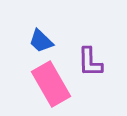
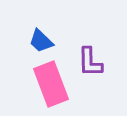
pink rectangle: rotated 9 degrees clockwise
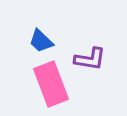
purple L-shape: moved 3 px up; rotated 80 degrees counterclockwise
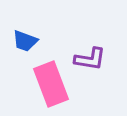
blue trapezoid: moved 16 px left; rotated 24 degrees counterclockwise
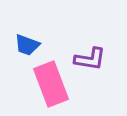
blue trapezoid: moved 2 px right, 4 px down
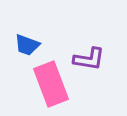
purple L-shape: moved 1 px left
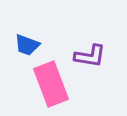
purple L-shape: moved 1 px right, 3 px up
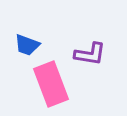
purple L-shape: moved 2 px up
